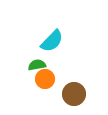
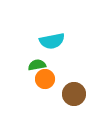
cyan semicircle: rotated 35 degrees clockwise
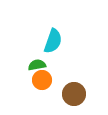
cyan semicircle: moved 1 px right; rotated 60 degrees counterclockwise
orange circle: moved 3 px left, 1 px down
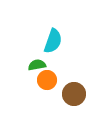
orange circle: moved 5 px right
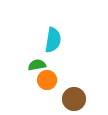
cyan semicircle: moved 1 px up; rotated 10 degrees counterclockwise
brown circle: moved 5 px down
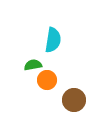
green semicircle: moved 4 px left
brown circle: moved 1 px down
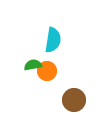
orange circle: moved 9 px up
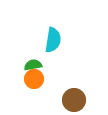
orange circle: moved 13 px left, 8 px down
